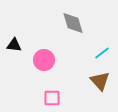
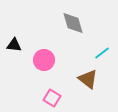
brown triangle: moved 12 px left, 2 px up; rotated 10 degrees counterclockwise
pink square: rotated 30 degrees clockwise
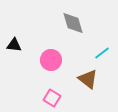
pink circle: moved 7 px right
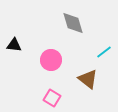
cyan line: moved 2 px right, 1 px up
